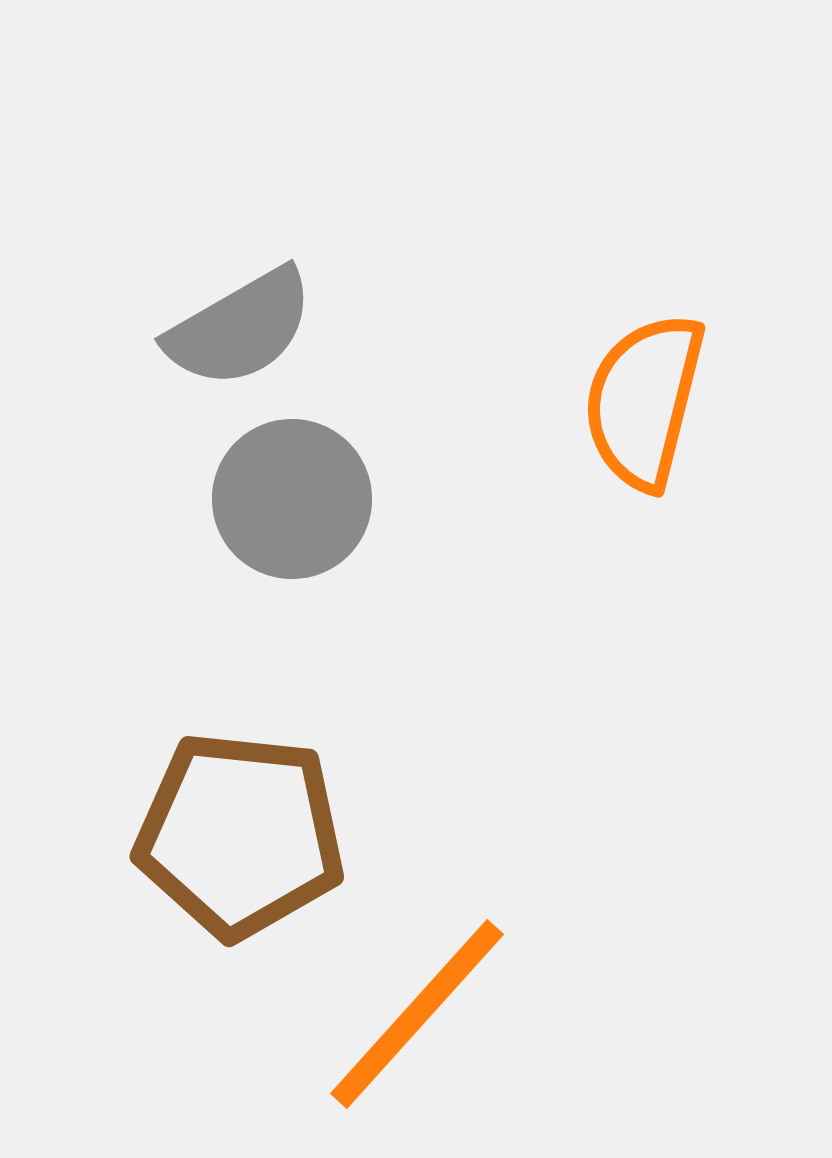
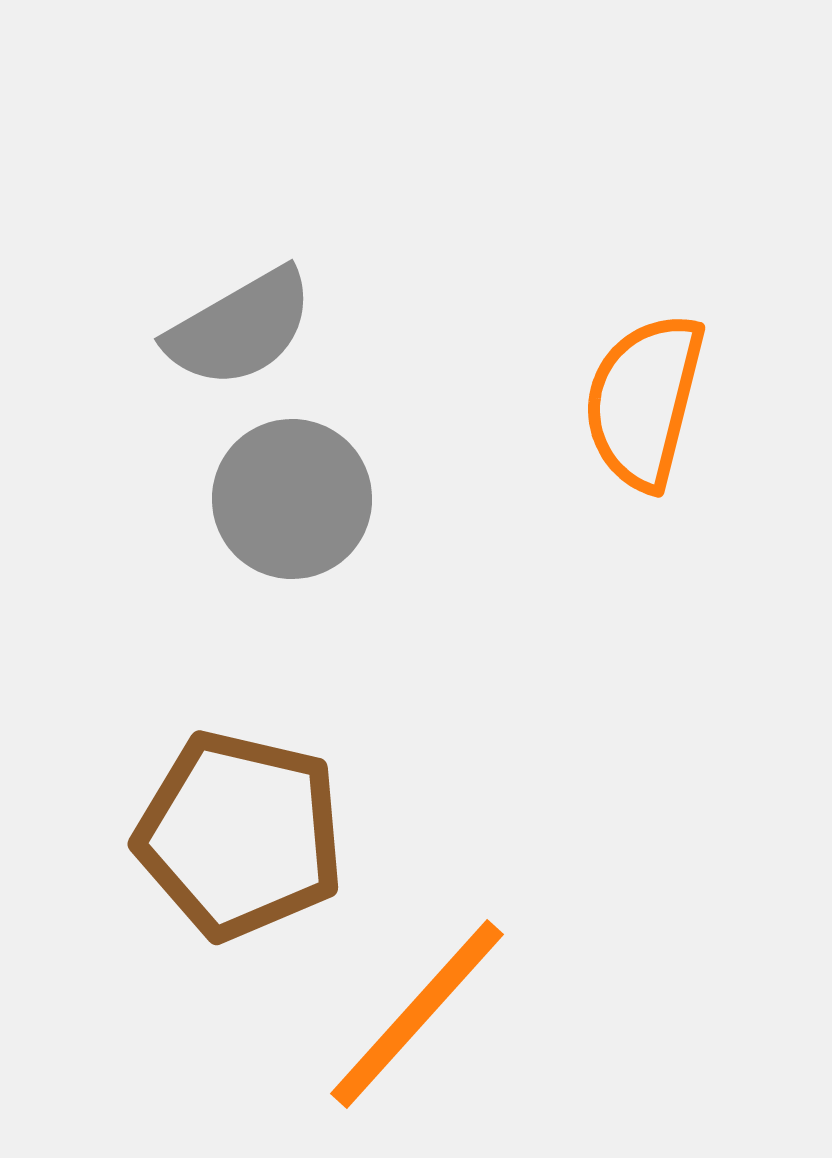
brown pentagon: rotated 7 degrees clockwise
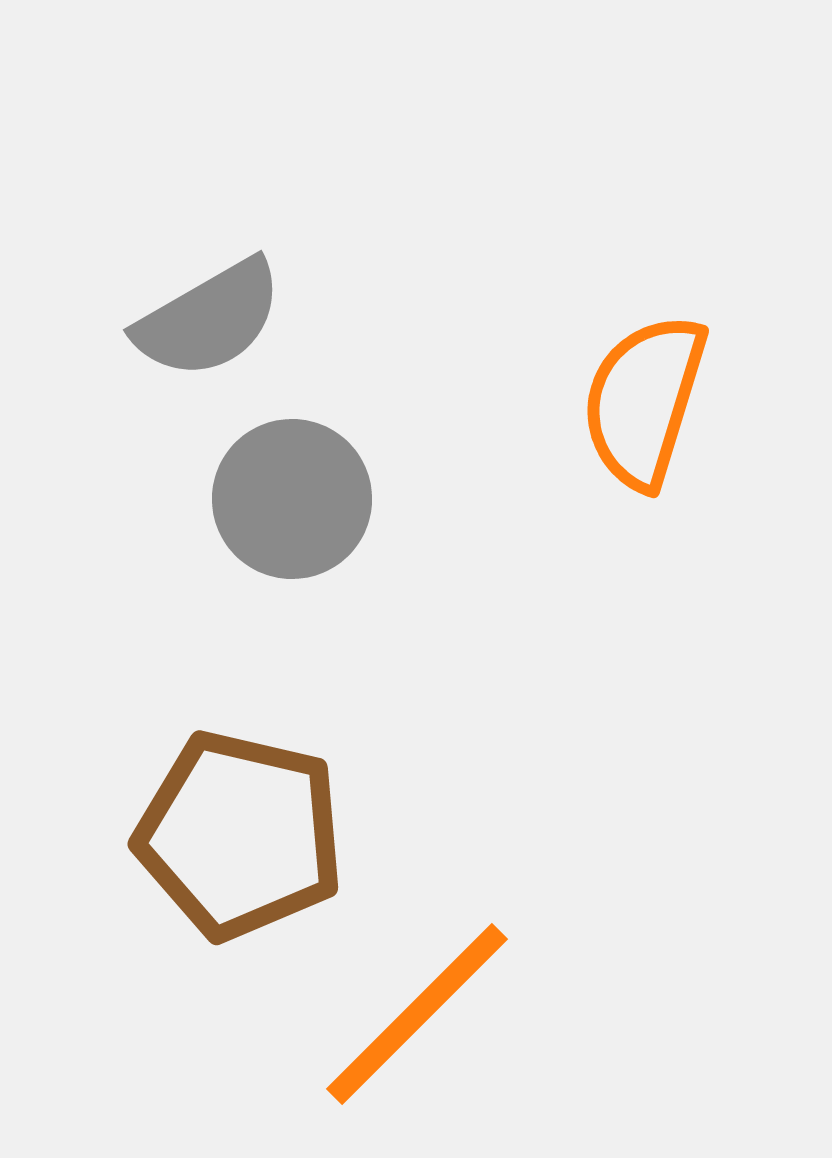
gray semicircle: moved 31 px left, 9 px up
orange semicircle: rotated 3 degrees clockwise
orange line: rotated 3 degrees clockwise
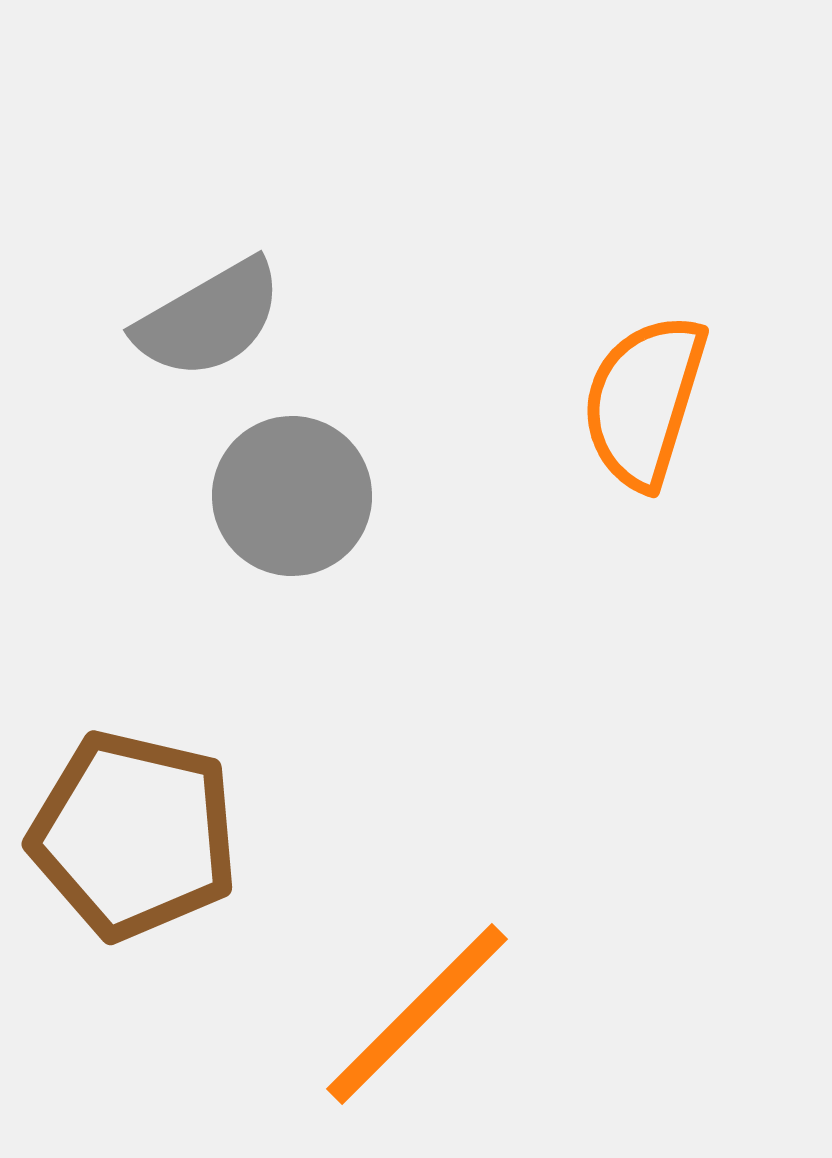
gray circle: moved 3 px up
brown pentagon: moved 106 px left
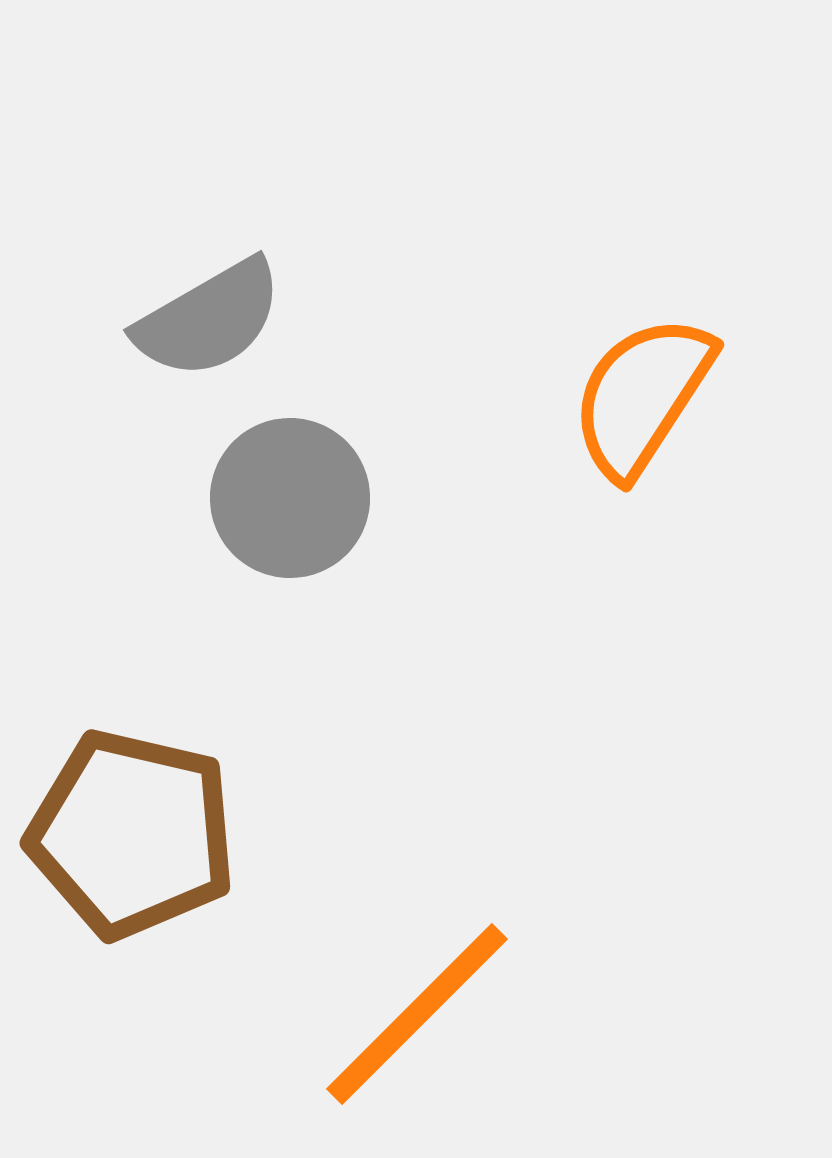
orange semicircle: moved 2 px left, 5 px up; rotated 16 degrees clockwise
gray circle: moved 2 px left, 2 px down
brown pentagon: moved 2 px left, 1 px up
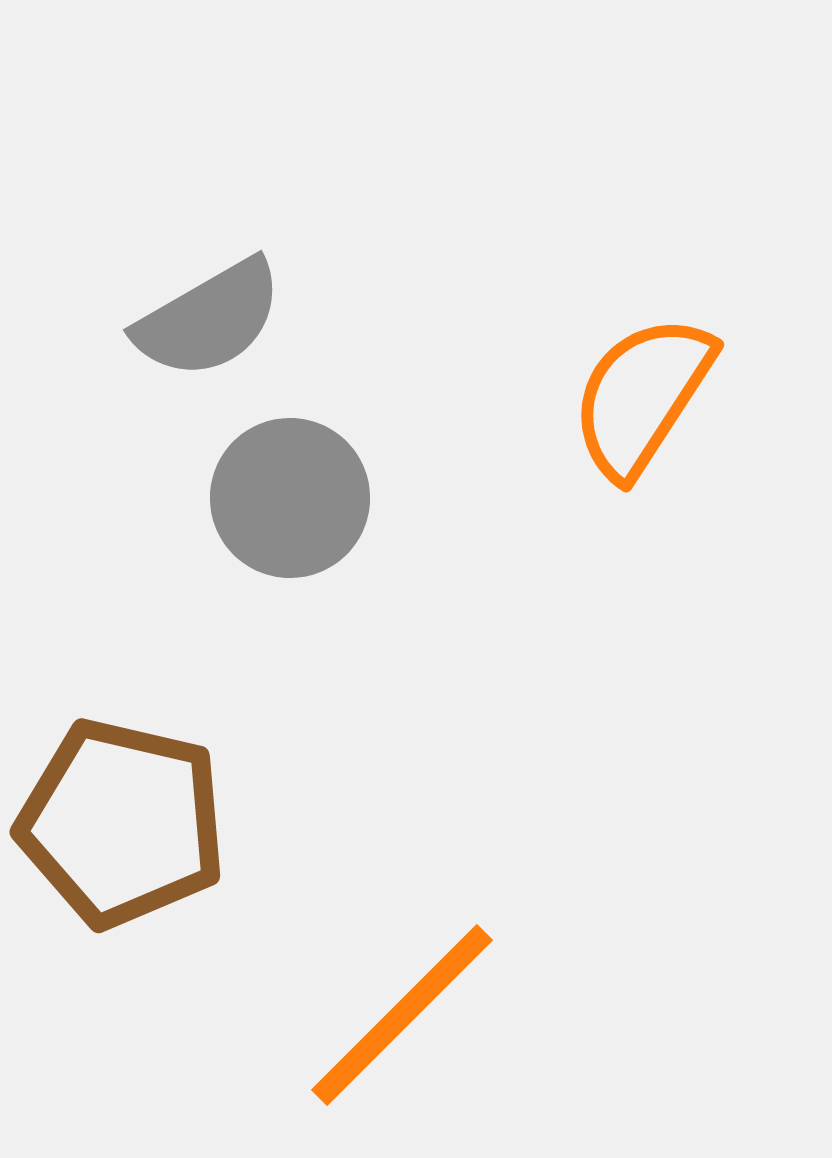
brown pentagon: moved 10 px left, 11 px up
orange line: moved 15 px left, 1 px down
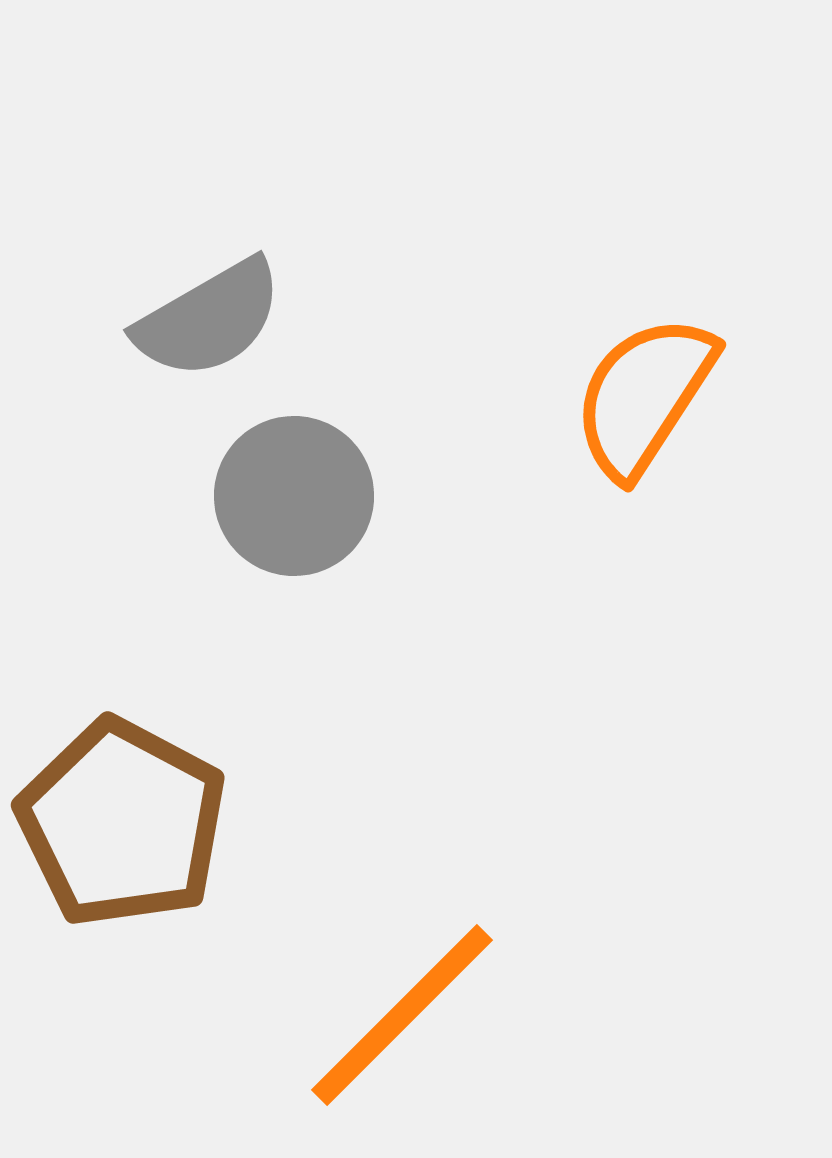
orange semicircle: moved 2 px right
gray circle: moved 4 px right, 2 px up
brown pentagon: rotated 15 degrees clockwise
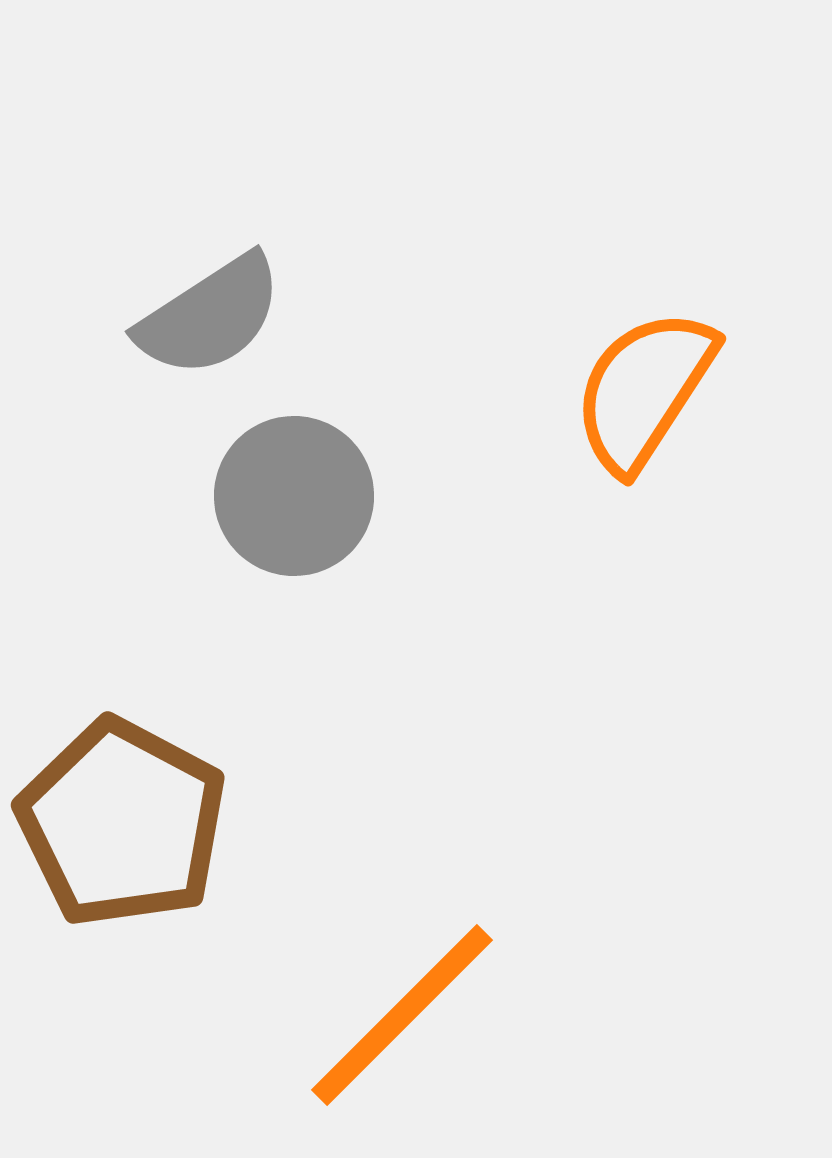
gray semicircle: moved 1 px right, 3 px up; rotated 3 degrees counterclockwise
orange semicircle: moved 6 px up
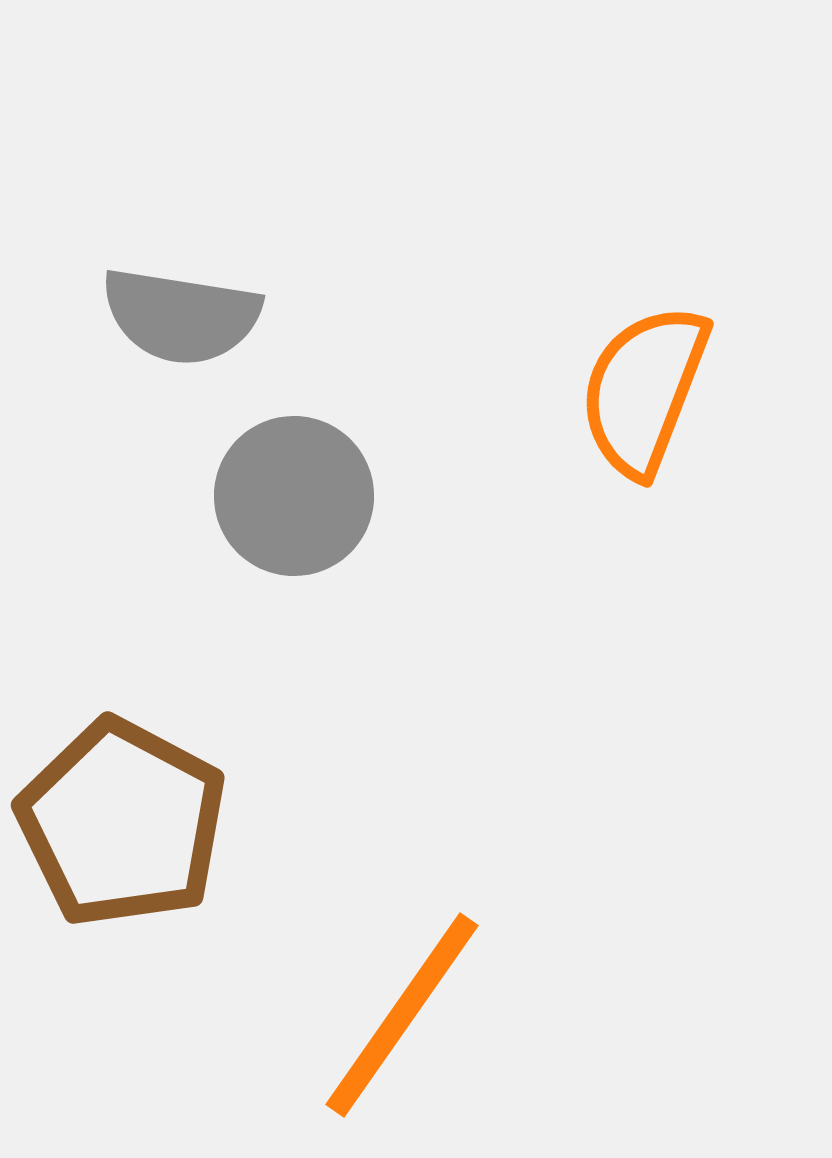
gray semicircle: moved 29 px left; rotated 42 degrees clockwise
orange semicircle: rotated 12 degrees counterclockwise
orange line: rotated 10 degrees counterclockwise
